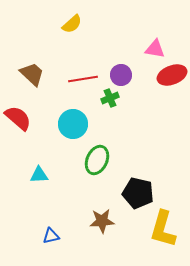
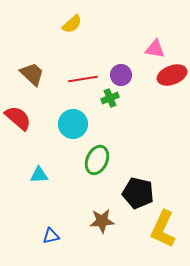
yellow L-shape: rotated 9 degrees clockwise
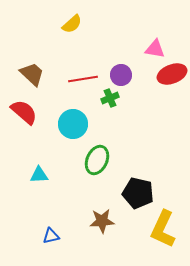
red ellipse: moved 1 px up
red semicircle: moved 6 px right, 6 px up
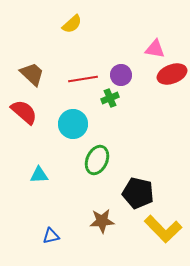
yellow L-shape: rotated 69 degrees counterclockwise
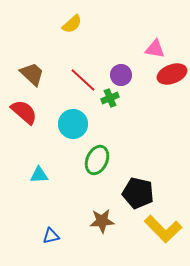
red line: moved 1 px down; rotated 52 degrees clockwise
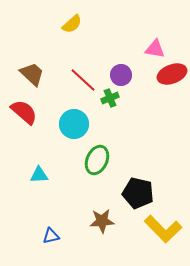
cyan circle: moved 1 px right
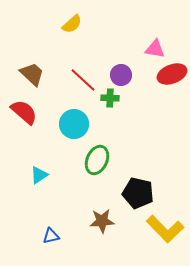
green cross: rotated 24 degrees clockwise
cyan triangle: rotated 30 degrees counterclockwise
yellow L-shape: moved 2 px right
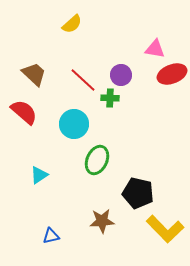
brown trapezoid: moved 2 px right
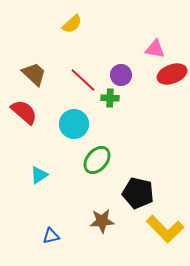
green ellipse: rotated 16 degrees clockwise
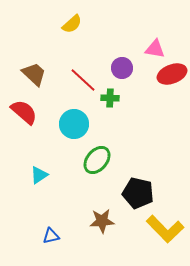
purple circle: moved 1 px right, 7 px up
